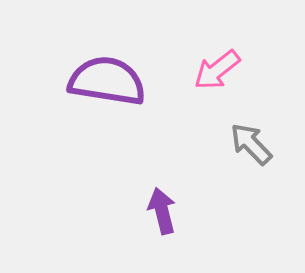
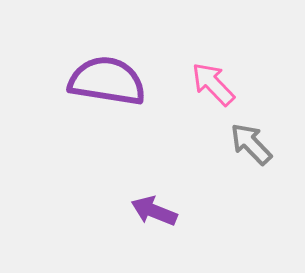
pink arrow: moved 4 px left, 14 px down; rotated 84 degrees clockwise
purple arrow: moved 8 px left; rotated 54 degrees counterclockwise
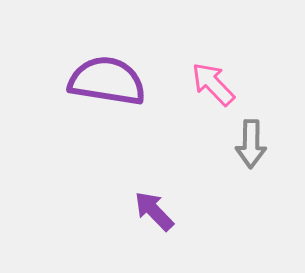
gray arrow: rotated 135 degrees counterclockwise
purple arrow: rotated 24 degrees clockwise
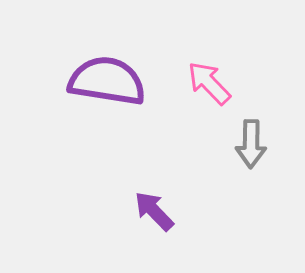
pink arrow: moved 4 px left, 1 px up
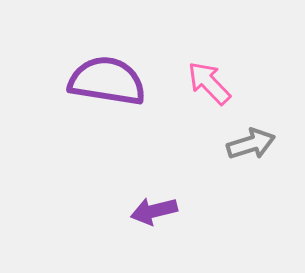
gray arrow: rotated 108 degrees counterclockwise
purple arrow: rotated 60 degrees counterclockwise
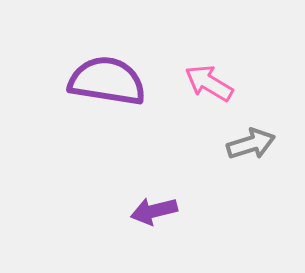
pink arrow: rotated 15 degrees counterclockwise
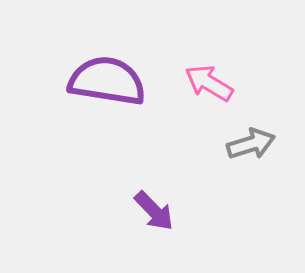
purple arrow: rotated 120 degrees counterclockwise
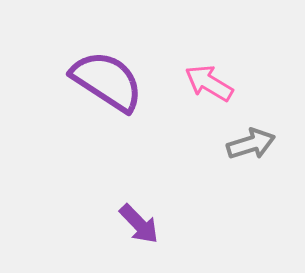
purple semicircle: rotated 24 degrees clockwise
purple arrow: moved 15 px left, 13 px down
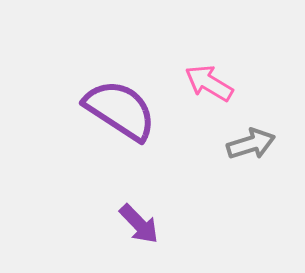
purple semicircle: moved 13 px right, 29 px down
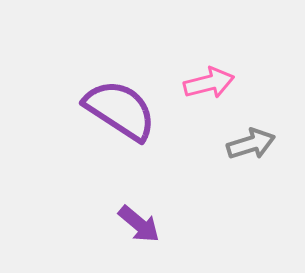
pink arrow: rotated 135 degrees clockwise
purple arrow: rotated 6 degrees counterclockwise
